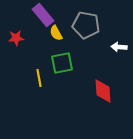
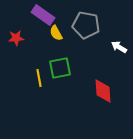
purple rectangle: rotated 15 degrees counterclockwise
white arrow: rotated 28 degrees clockwise
green square: moved 2 px left, 5 px down
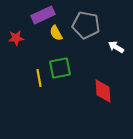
purple rectangle: rotated 60 degrees counterclockwise
white arrow: moved 3 px left
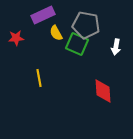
white arrow: rotated 112 degrees counterclockwise
green square: moved 17 px right, 24 px up; rotated 35 degrees clockwise
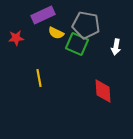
yellow semicircle: rotated 35 degrees counterclockwise
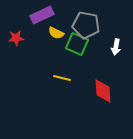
purple rectangle: moved 1 px left
yellow line: moved 23 px right; rotated 66 degrees counterclockwise
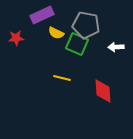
white arrow: rotated 77 degrees clockwise
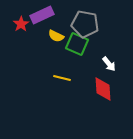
gray pentagon: moved 1 px left, 1 px up
yellow semicircle: moved 3 px down
red star: moved 5 px right, 14 px up; rotated 28 degrees counterclockwise
white arrow: moved 7 px left, 17 px down; rotated 126 degrees counterclockwise
red diamond: moved 2 px up
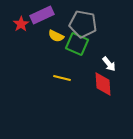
gray pentagon: moved 2 px left
red diamond: moved 5 px up
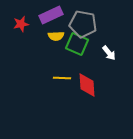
purple rectangle: moved 9 px right
red star: rotated 21 degrees clockwise
yellow semicircle: rotated 28 degrees counterclockwise
white arrow: moved 11 px up
yellow line: rotated 12 degrees counterclockwise
red diamond: moved 16 px left, 1 px down
